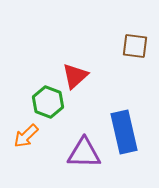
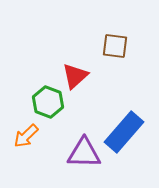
brown square: moved 20 px left
blue rectangle: rotated 54 degrees clockwise
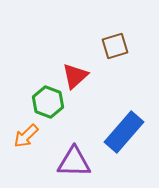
brown square: rotated 24 degrees counterclockwise
purple triangle: moved 10 px left, 9 px down
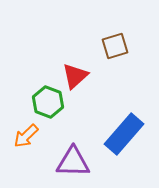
blue rectangle: moved 2 px down
purple triangle: moved 1 px left
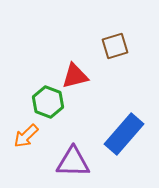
red triangle: rotated 28 degrees clockwise
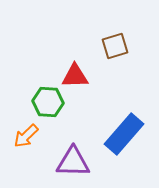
red triangle: rotated 12 degrees clockwise
green hexagon: rotated 16 degrees counterclockwise
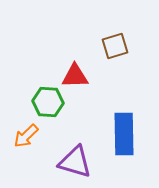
blue rectangle: rotated 42 degrees counterclockwise
purple triangle: moved 2 px right; rotated 15 degrees clockwise
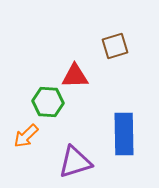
purple triangle: rotated 33 degrees counterclockwise
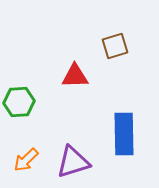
green hexagon: moved 29 px left; rotated 8 degrees counterclockwise
orange arrow: moved 24 px down
purple triangle: moved 2 px left
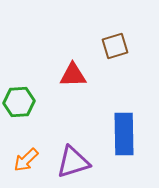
red triangle: moved 2 px left, 1 px up
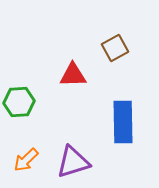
brown square: moved 2 px down; rotated 12 degrees counterclockwise
blue rectangle: moved 1 px left, 12 px up
